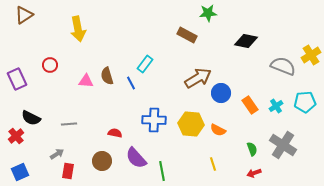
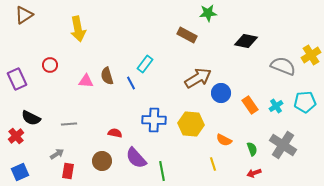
orange semicircle: moved 6 px right, 10 px down
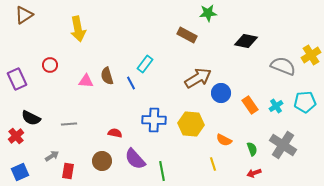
gray arrow: moved 5 px left, 2 px down
purple semicircle: moved 1 px left, 1 px down
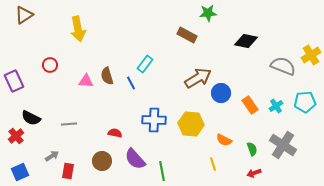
purple rectangle: moved 3 px left, 2 px down
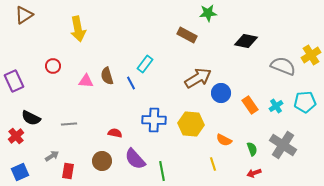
red circle: moved 3 px right, 1 px down
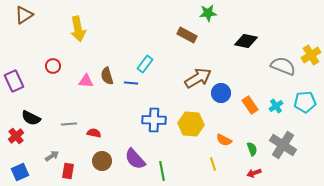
blue line: rotated 56 degrees counterclockwise
red semicircle: moved 21 px left
